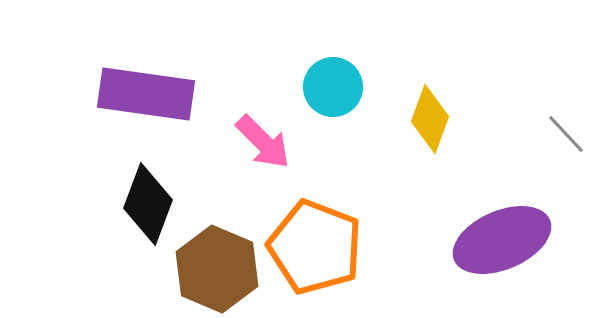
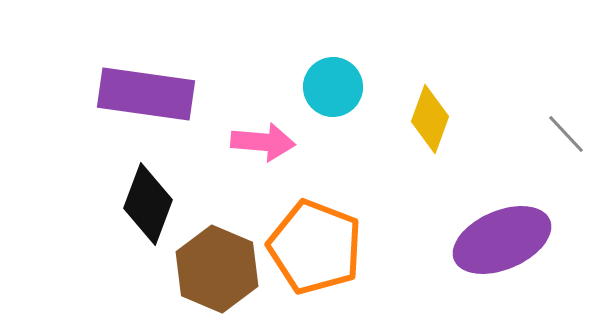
pink arrow: rotated 40 degrees counterclockwise
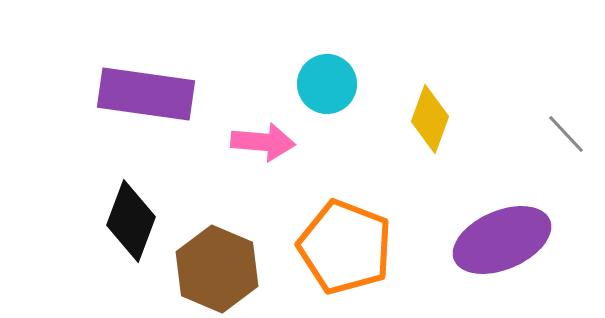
cyan circle: moved 6 px left, 3 px up
black diamond: moved 17 px left, 17 px down
orange pentagon: moved 30 px right
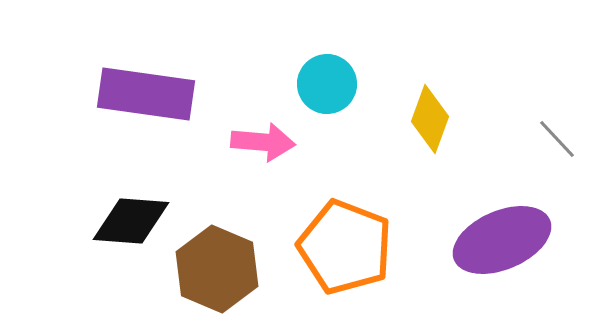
gray line: moved 9 px left, 5 px down
black diamond: rotated 74 degrees clockwise
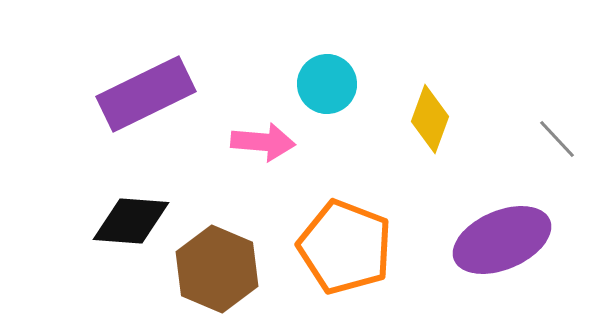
purple rectangle: rotated 34 degrees counterclockwise
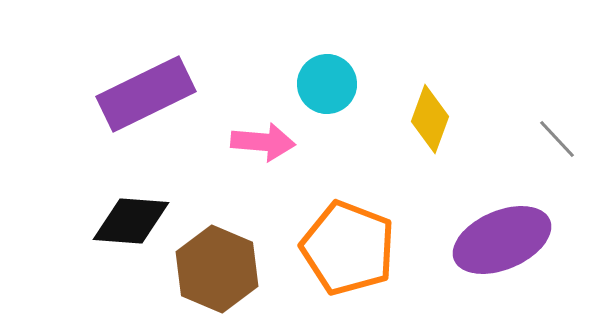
orange pentagon: moved 3 px right, 1 px down
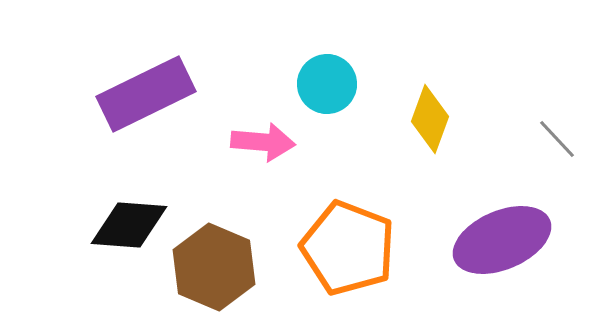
black diamond: moved 2 px left, 4 px down
brown hexagon: moved 3 px left, 2 px up
